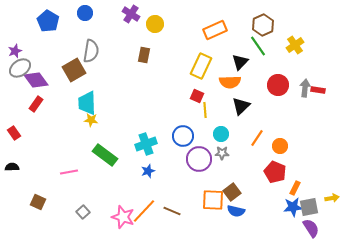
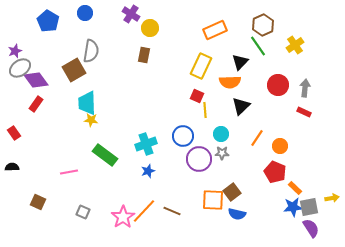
yellow circle at (155, 24): moved 5 px left, 4 px down
red rectangle at (318, 90): moved 14 px left, 22 px down; rotated 16 degrees clockwise
orange rectangle at (295, 188): rotated 72 degrees counterclockwise
blue semicircle at (236, 211): moved 1 px right, 3 px down
gray square at (83, 212): rotated 24 degrees counterclockwise
pink star at (123, 217): rotated 20 degrees clockwise
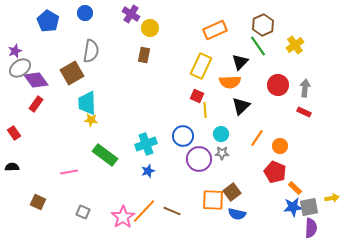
brown square at (74, 70): moved 2 px left, 3 px down
purple semicircle at (311, 228): rotated 36 degrees clockwise
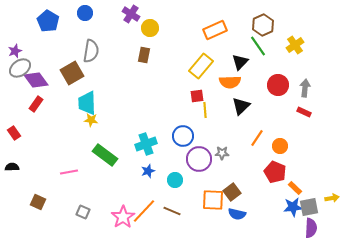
yellow rectangle at (201, 66): rotated 15 degrees clockwise
red square at (197, 96): rotated 32 degrees counterclockwise
cyan circle at (221, 134): moved 46 px left, 46 px down
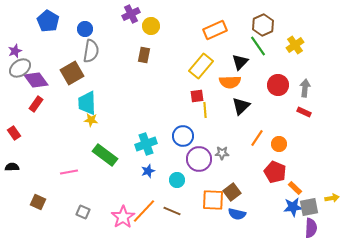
blue circle at (85, 13): moved 16 px down
purple cross at (131, 14): rotated 30 degrees clockwise
yellow circle at (150, 28): moved 1 px right, 2 px up
orange circle at (280, 146): moved 1 px left, 2 px up
cyan circle at (175, 180): moved 2 px right
